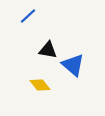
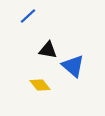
blue triangle: moved 1 px down
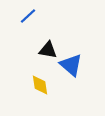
blue triangle: moved 2 px left, 1 px up
yellow diamond: rotated 30 degrees clockwise
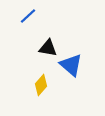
black triangle: moved 2 px up
yellow diamond: moved 1 px right; rotated 50 degrees clockwise
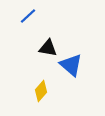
yellow diamond: moved 6 px down
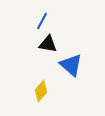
blue line: moved 14 px right, 5 px down; rotated 18 degrees counterclockwise
black triangle: moved 4 px up
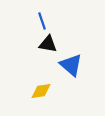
blue line: rotated 48 degrees counterclockwise
yellow diamond: rotated 40 degrees clockwise
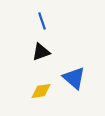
black triangle: moved 7 px left, 8 px down; rotated 30 degrees counterclockwise
blue triangle: moved 3 px right, 13 px down
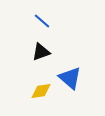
blue line: rotated 30 degrees counterclockwise
blue triangle: moved 4 px left
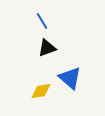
blue line: rotated 18 degrees clockwise
black triangle: moved 6 px right, 4 px up
